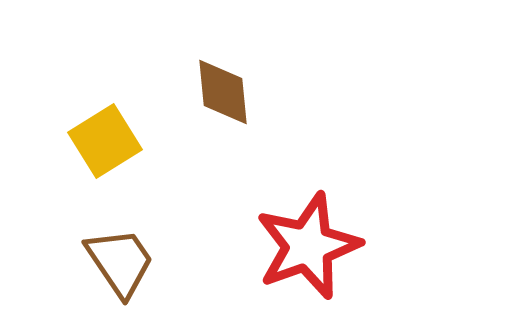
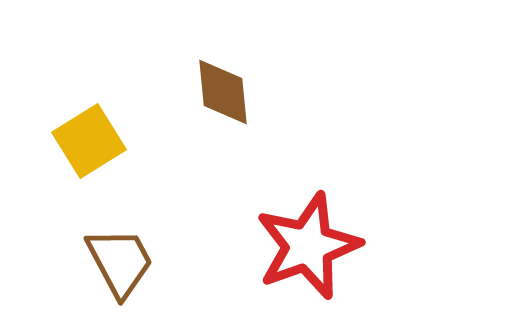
yellow square: moved 16 px left
brown trapezoid: rotated 6 degrees clockwise
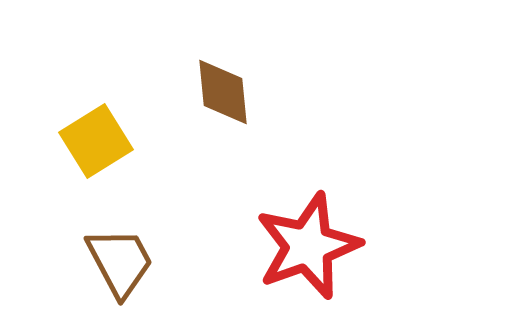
yellow square: moved 7 px right
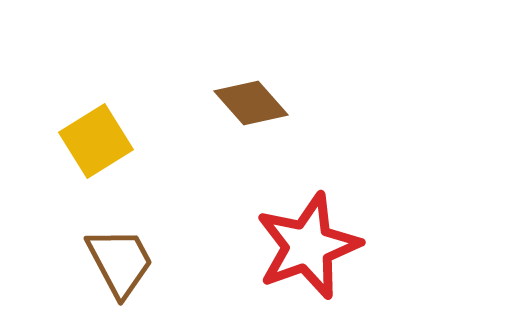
brown diamond: moved 28 px right, 11 px down; rotated 36 degrees counterclockwise
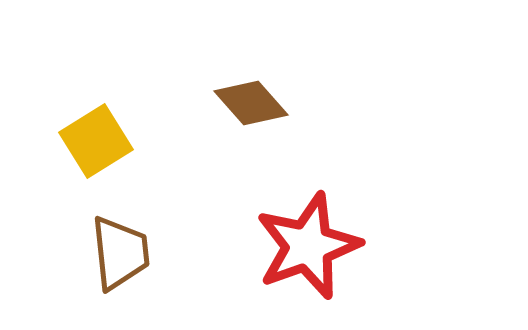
brown trapezoid: moved 9 px up; rotated 22 degrees clockwise
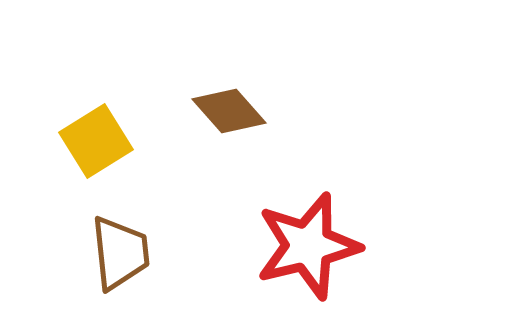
brown diamond: moved 22 px left, 8 px down
red star: rotated 6 degrees clockwise
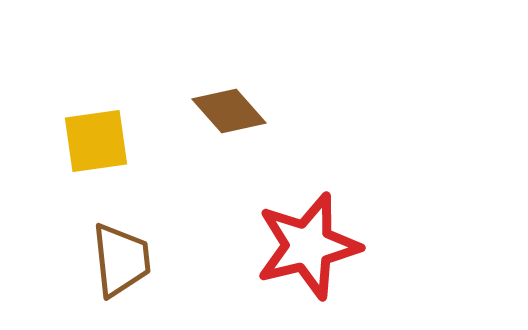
yellow square: rotated 24 degrees clockwise
brown trapezoid: moved 1 px right, 7 px down
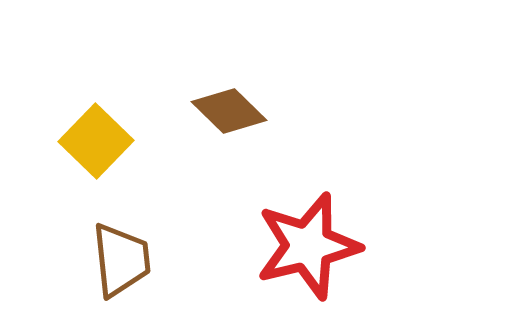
brown diamond: rotated 4 degrees counterclockwise
yellow square: rotated 38 degrees counterclockwise
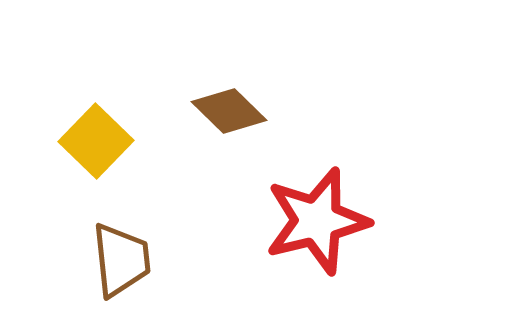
red star: moved 9 px right, 25 px up
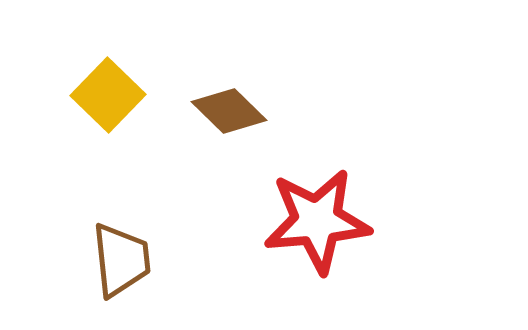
yellow square: moved 12 px right, 46 px up
red star: rotated 9 degrees clockwise
